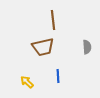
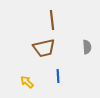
brown line: moved 1 px left
brown trapezoid: moved 1 px right, 1 px down
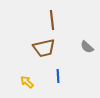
gray semicircle: rotated 136 degrees clockwise
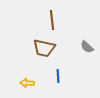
brown trapezoid: rotated 25 degrees clockwise
yellow arrow: moved 1 px down; rotated 40 degrees counterclockwise
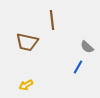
brown trapezoid: moved 17 px left, 6 px up
blue line: moved 20 px right, 9 px up; rotated 32 degrees clockwise
yellow arrow: moved 1 px left, 2 px down; rotated 32 degrees counterclockwise
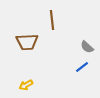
brown trapezoid: rotated 15 degrees counterclockwise
blue line: moved 4 px right; rotated 24 degrees clockwise
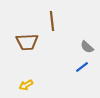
brown line: moved 1 px down
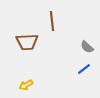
blue line: moved 2 px right, 2 px down
